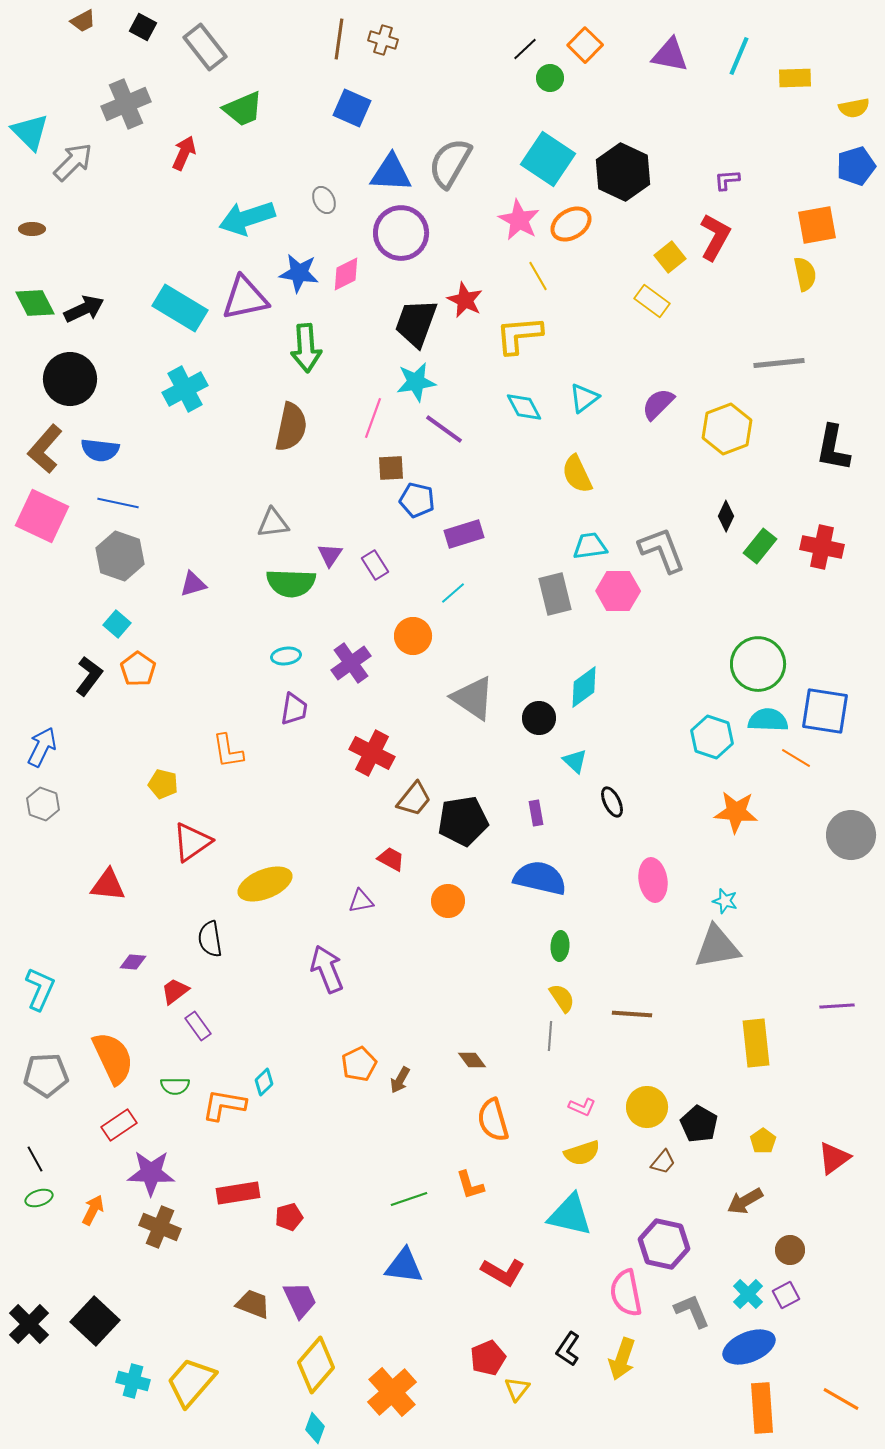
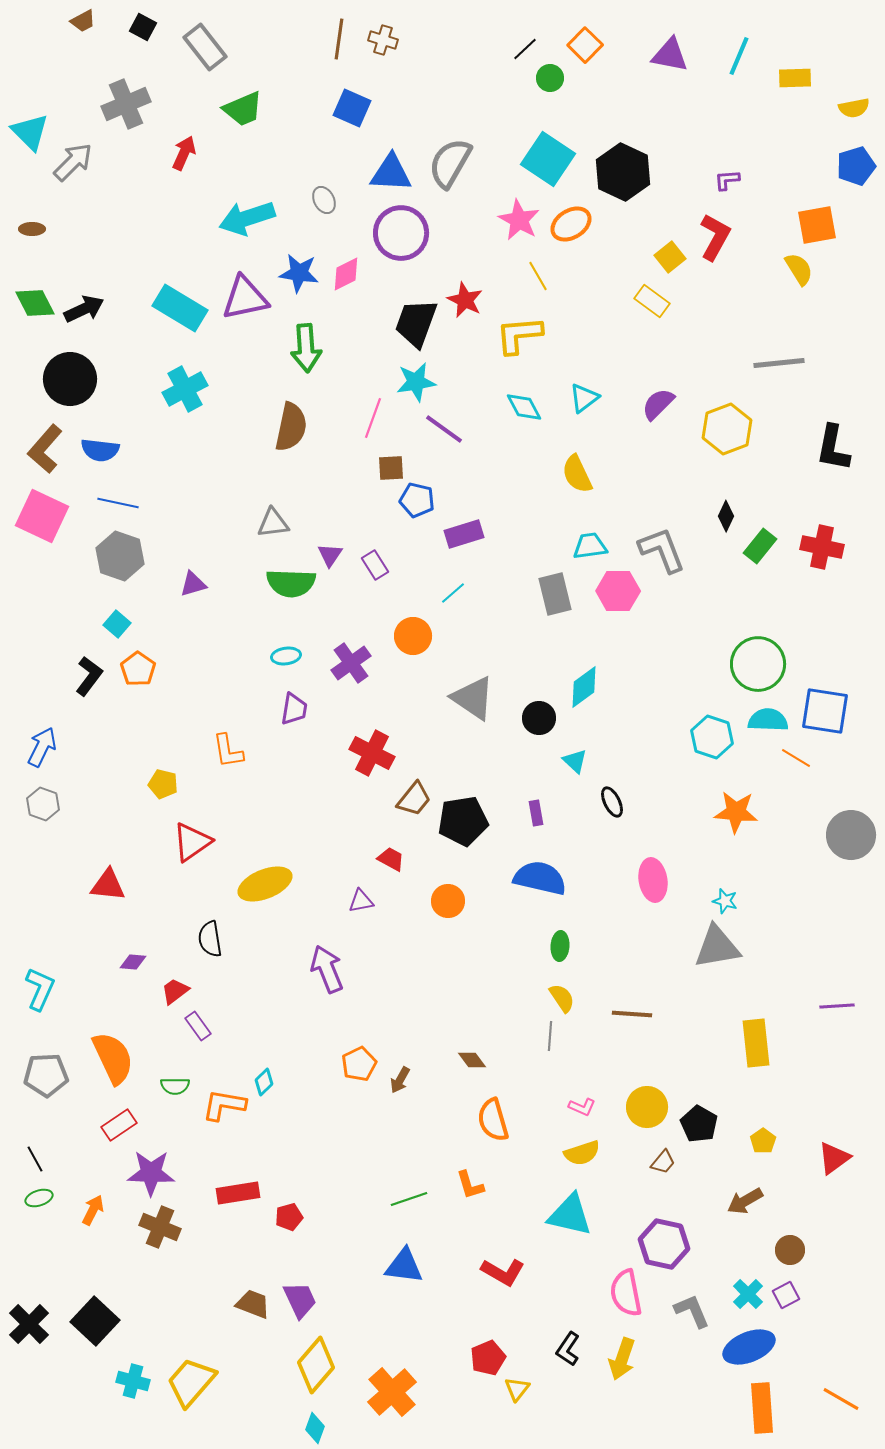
yellow semicircle at (805, 274): moved 6 px left, 5 px up; rotated 20 degrees counterclockwise
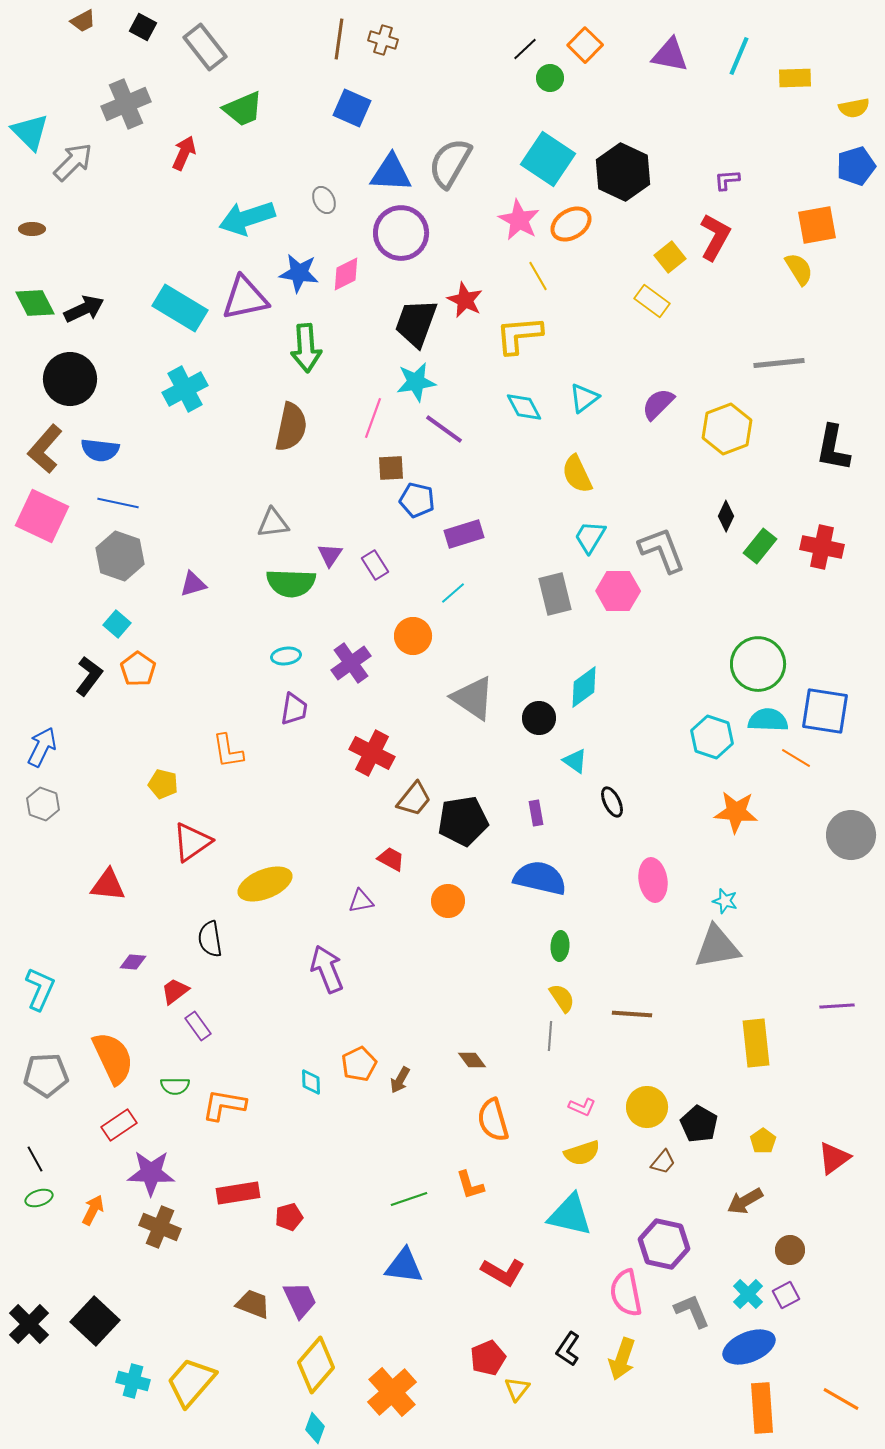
cyan trapezoid at (590, 546): moved 9 px up; rotated 51 degrees counterclockwise
cyan triangle at (575, 761): rotated 8 degrees counterclockwise
cyan diamond at (264, 1082): moved 47 px right; rotated 48 degrees counterclockwise
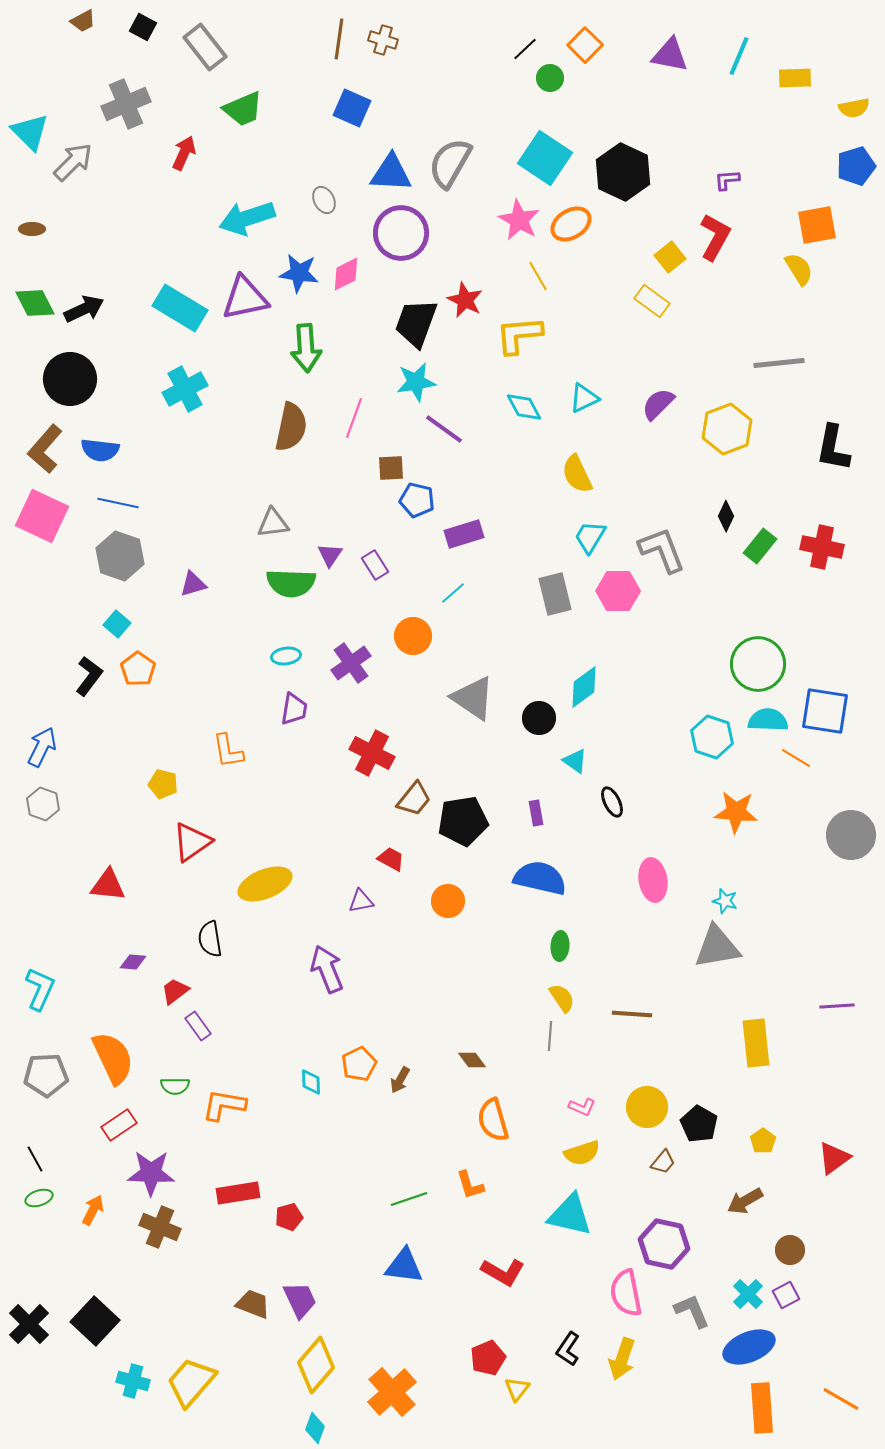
cyan square at (548, 159): moved 3 px left, 1 px up
cyan triangle at (584, 398): rotated 12 degrees clockwise
pink line at (373, 418): moved 19 px left
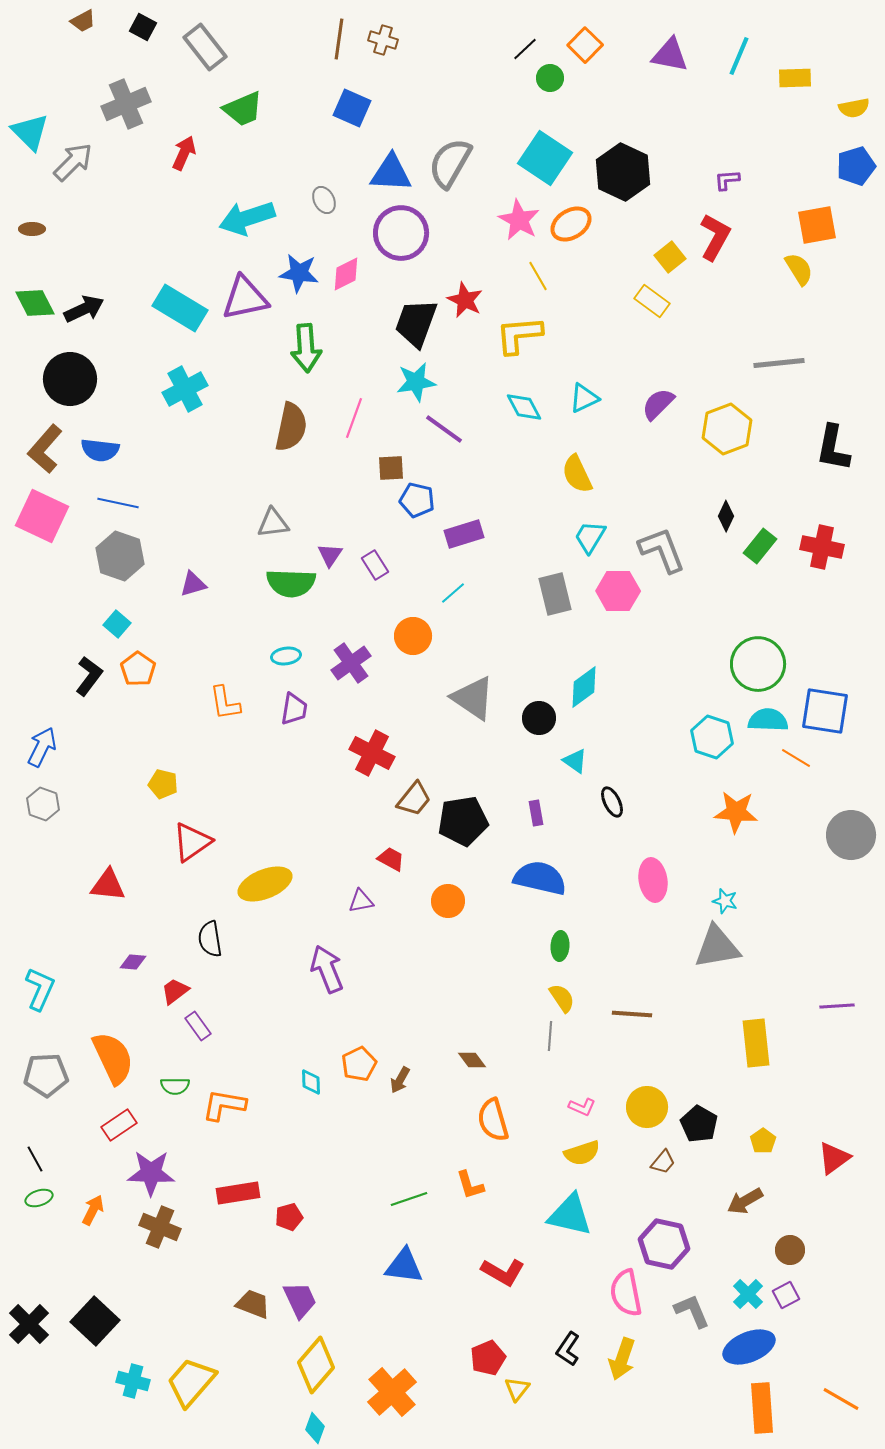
orange L-shape at (228, 751): moved 3 px left, 48 px up
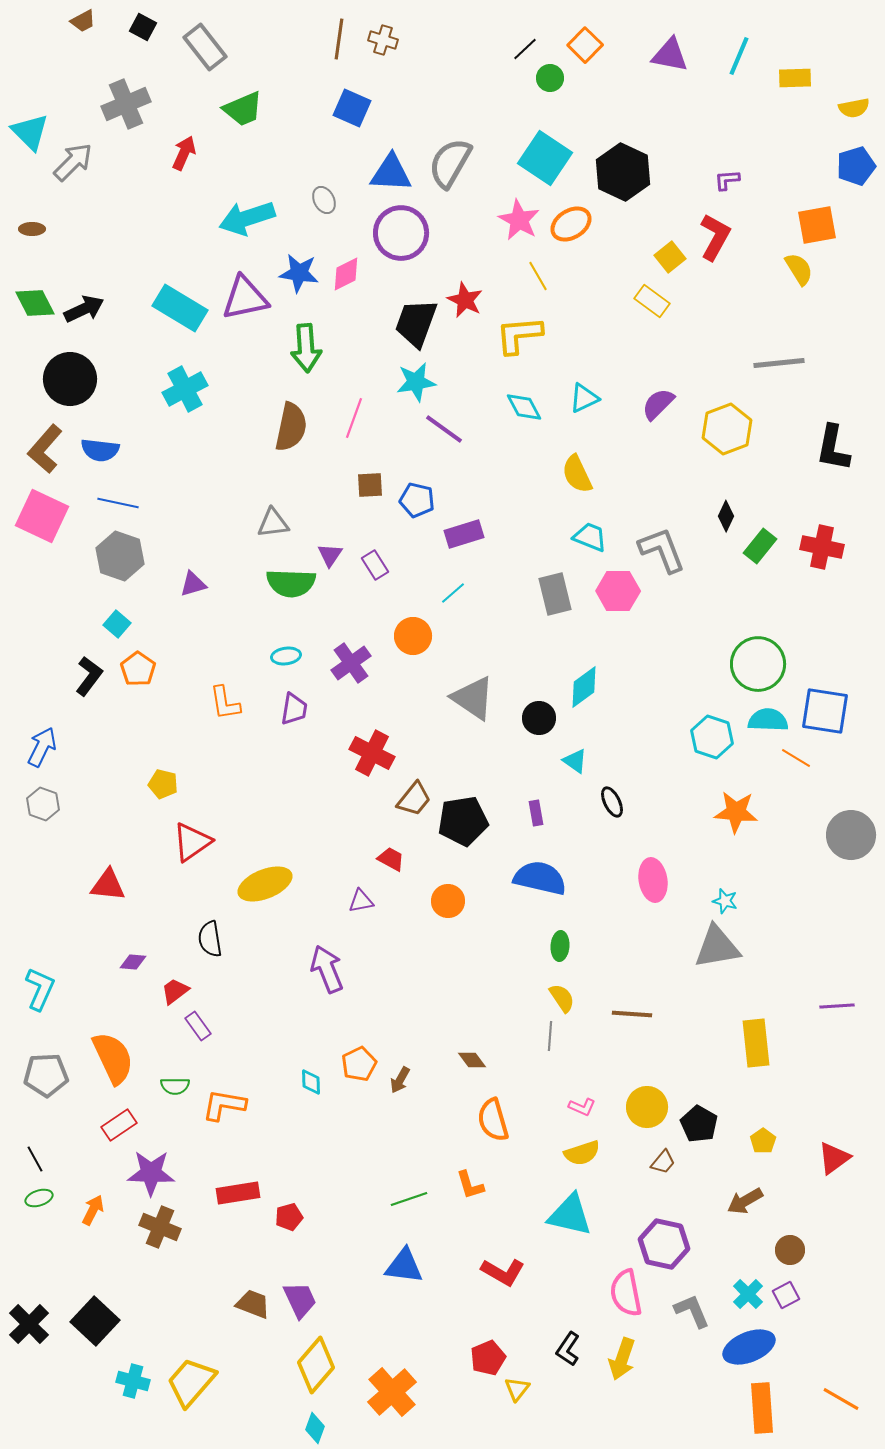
brown square at (391, 468): moved 21 px left, 17 px down
cyan trapezoid at (590, 537): rotated 81 degrees clockwise
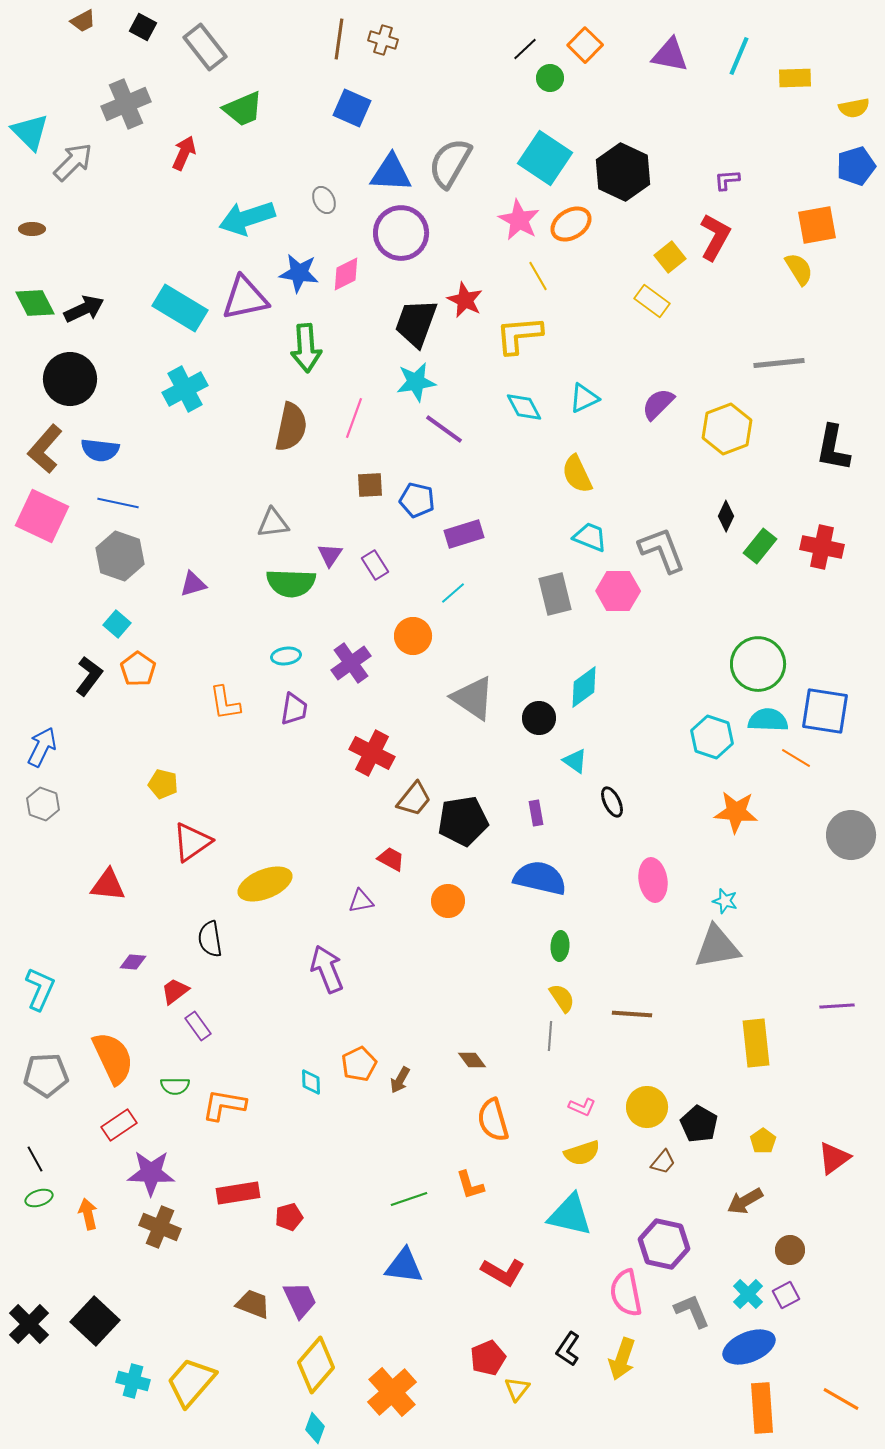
orange arrow at (93, 1210): moved 5 px left, 4 px down; rotated 40 degrees counterclockwise
